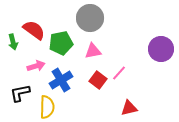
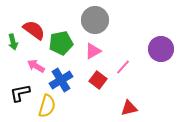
gray circle: moved 5 px right, 2 px down
pink triangle: rotated 18 degrees counterclockwise
pink arrow: rotated 132 degrees counterclockwise
pink line: moved 4 px right, 6 px up
yellow semicircle: moved 1 px up; rotated 15 degrees clockwise
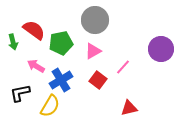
yellow semicircle: moved 3 px right; rotated 15 degrees clockwise
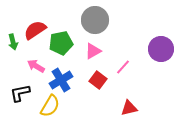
red semicircle: moved 1 px right; rotated 70 degrees counterclockwise
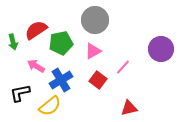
red semicircle: moved 1 px right
yellow semicircle: rotated 20 degrees clockwise
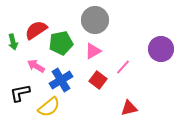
yellow semicircle: moved 1 px left, 1 px down
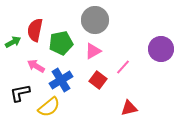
red semicircle: moved 1 px left; rotated 45 degrees counterclockwise
green arrow: rotated 105 degrees counterclockwise
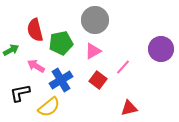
red semicircle: rotated 25 degrees counterclockwise
green arrow: moved 2 px left, 8 px down
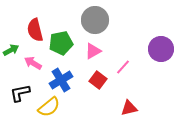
pink arrow: moved 3 px left, 3 px up
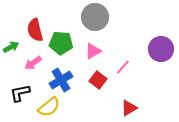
gray circle: moved 3 px up
green pentagon: rotated 15 degrees clockwise
green arrow: moved 3 px up
pink arrow: rotated 66 degrees counterclockwise
red triangle: rotated 18 degrees counterclockwise
